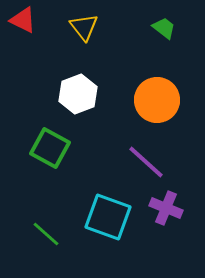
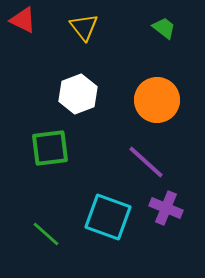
green square: rotated 36 degrees counterclockwise
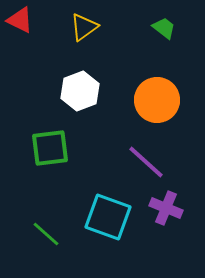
red triangle: moved 3 px left
yellow triangle: rotated 32 degrees clockwise
white hexagon: moved 2 px right, 3 px up
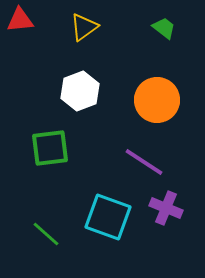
red triangle: rotated 32 degrees counterclockwise
purple line: moved 2 px left; rotated 9 degrees counterclockwise
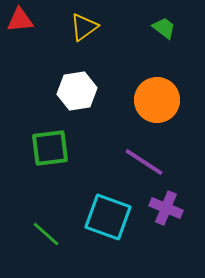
white hexagon: moved 3 px left; rotated 12 degrees clockwise
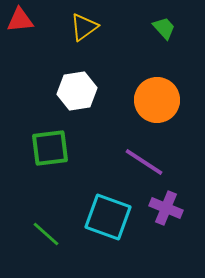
green trapezoid: rotated 10 degrees clockwise
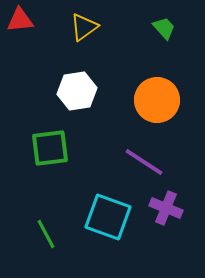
green line: rotated 20 degrees clockwise
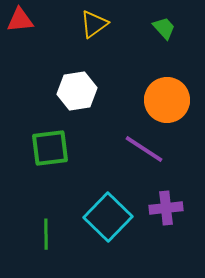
yellow triangle: moved 10 px right, 3 px up
orange circle: moved 10 px right
purple line: moved 13 px up
purple cross: rotated 28 degrees counterclockwise
cyan square: rotated 24 degrees clockwise
green line: rotated 28 degrees clockwise
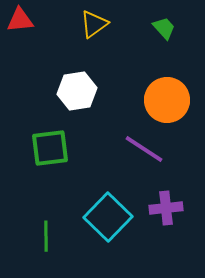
green line: moved 2 px down
